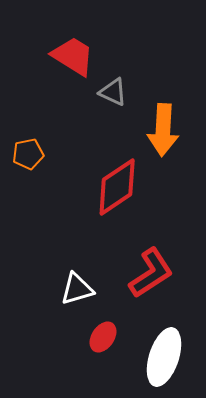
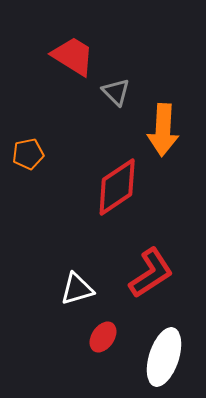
gray triangle: moved 3 px right; rotated 20 degrees clockwise
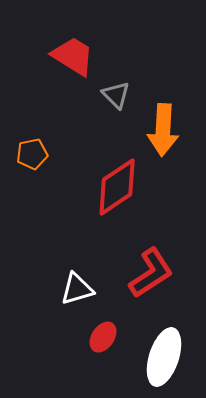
gray triangle: moved 3 px down
orange pentagon: moved 4 px right
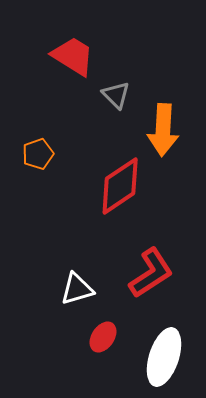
orange pentagon: moved 6 px right; rotated 8 degrees counterclockwise
red diamond: moved 3 px right, 1 px up
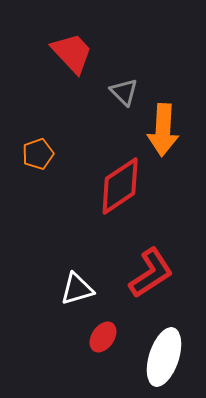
red trapezoid: moved 1 px left, 3 px up; rotated 15 degrees clockwise
gray triangle: moved 8 px right, 3 px up
